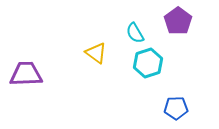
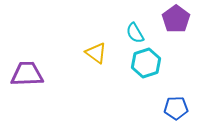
purple pentagon: moved 2 px left, 2 px up
cyan hexagon: moved 2 px left
purple trapezoid: moved 1 px right
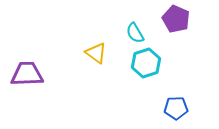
purple pentagon: rotated 12 degrees counterclockwise
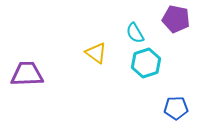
purple pentagon: rotated 12 degrees counterclockwise
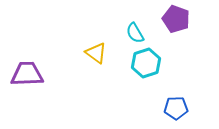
purple pentagon: rotated 8 degrees clockwise
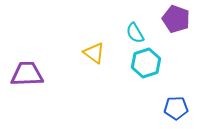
yellow triangle: moved 2 px left
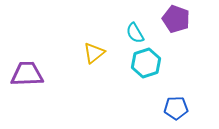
yellow triangle: rotated 45 degrees clockwise
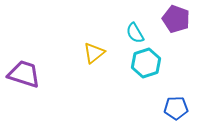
purple trapezoid: moved 3 px left; rotated 20 degrees clockwise
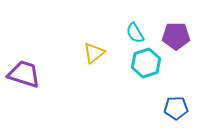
purple pentagon: moved 17 px down; rotated 20 degrees counterclockwise
